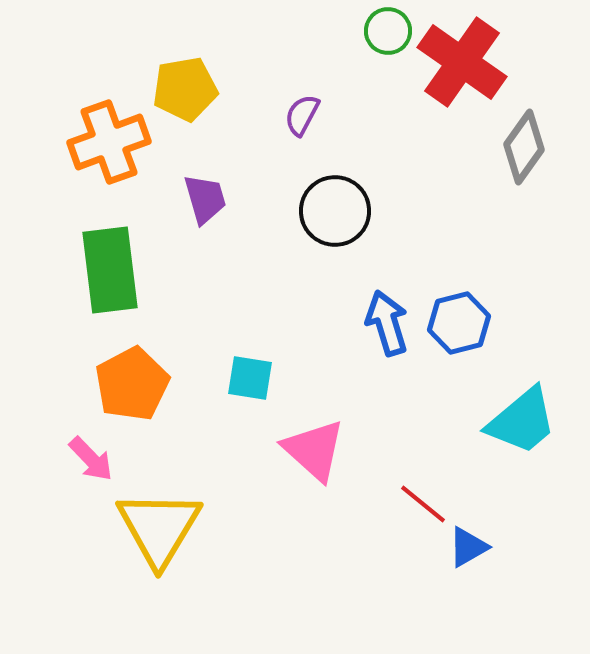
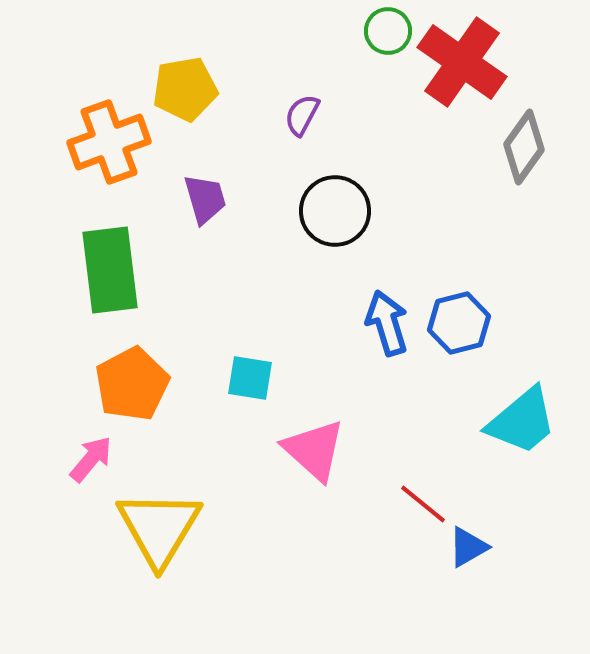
pink arrow: rotated 96 degrees counterclockwise
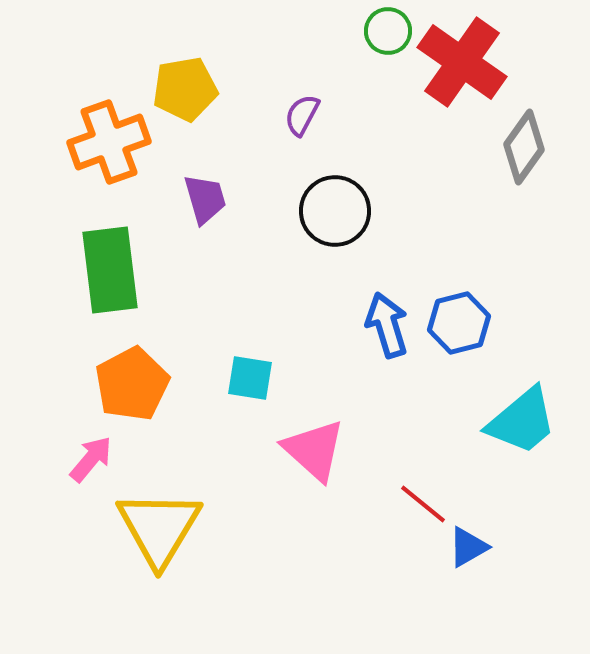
blue arrow: moved 2 px down
